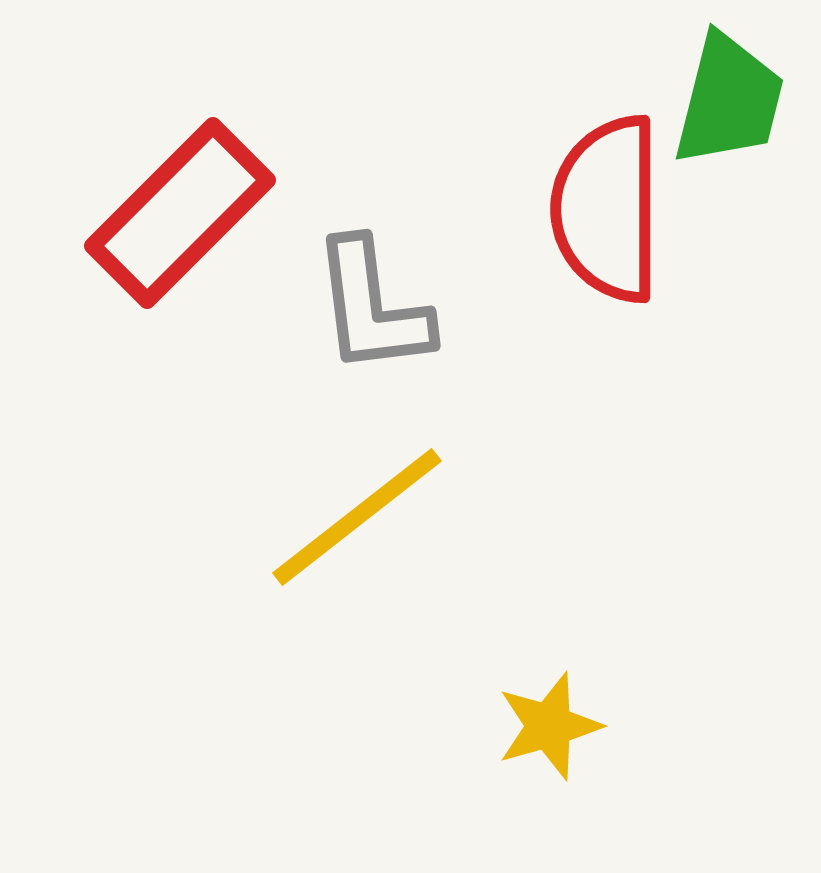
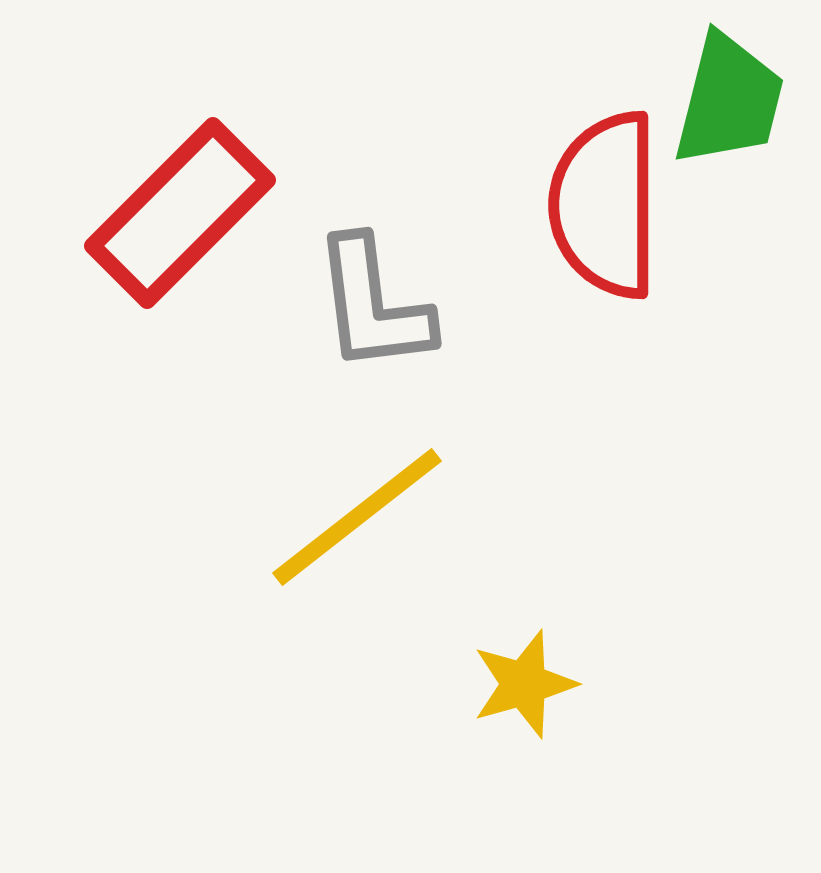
red semicircle: moved 2 px left, 4 px up
gray L-shape: moved 1 px right, 2 px up
yellow star: moved 25 px left, 42 px up
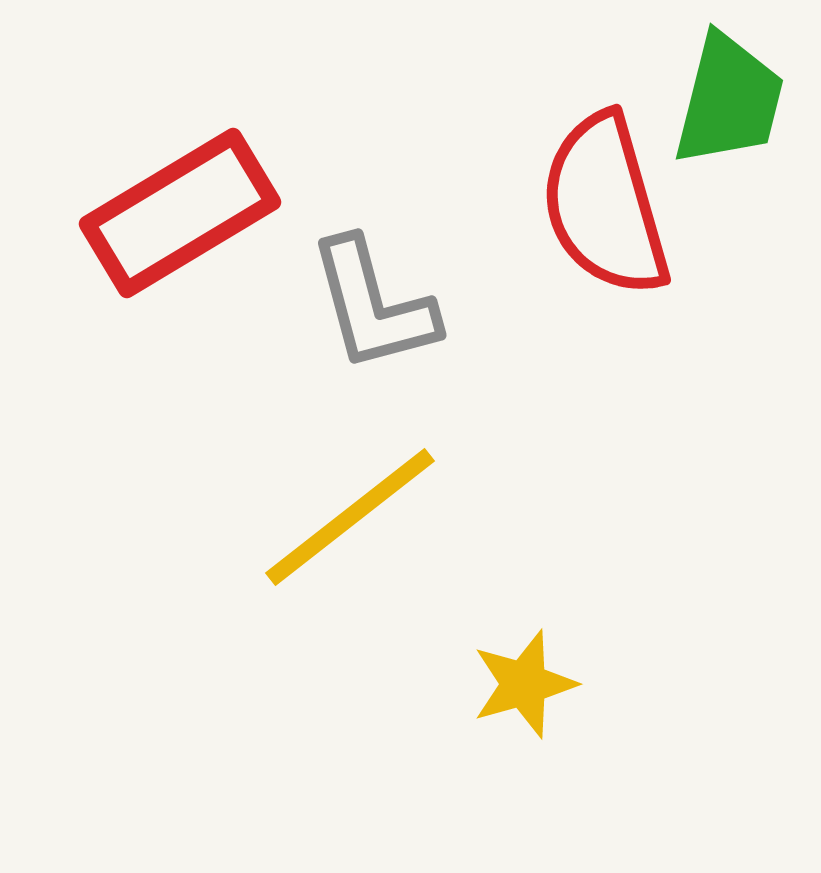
red semicircle: rotated 16 degrees counterclockwise
red rectangle: rotated 14 degrees clockwise
gray L-shape: rotated 8 degrees counterclockwise
yellow line: moved 7 px left
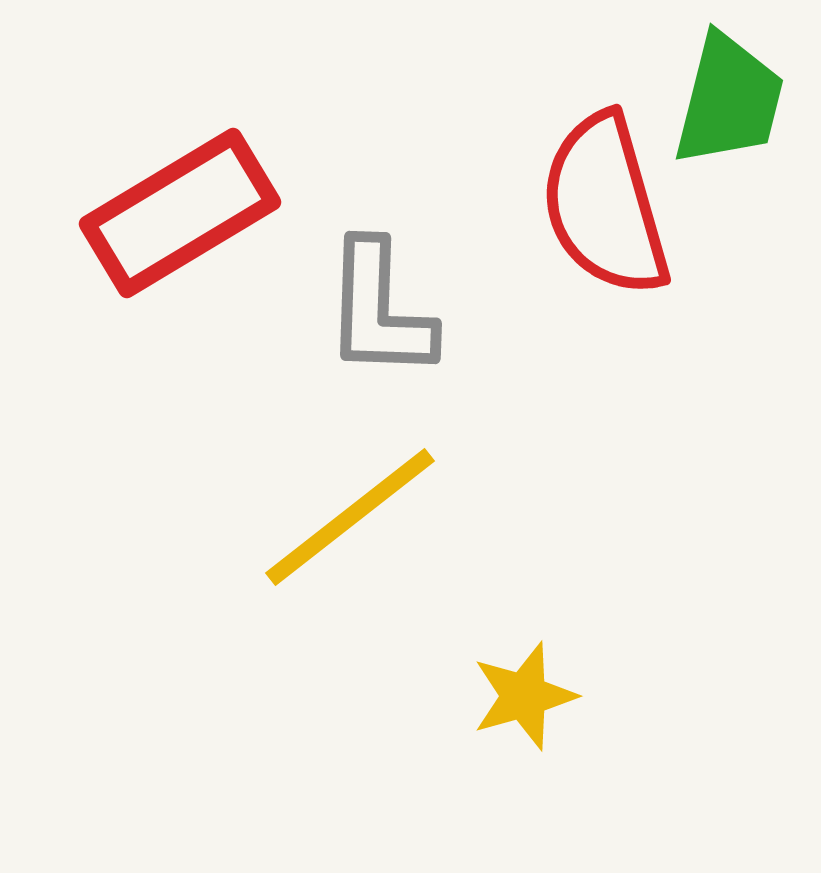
gray L-shape: moved 6 px right, 5 px down; rotated 17 degrees clockwise
yellow star: moved 12 px down
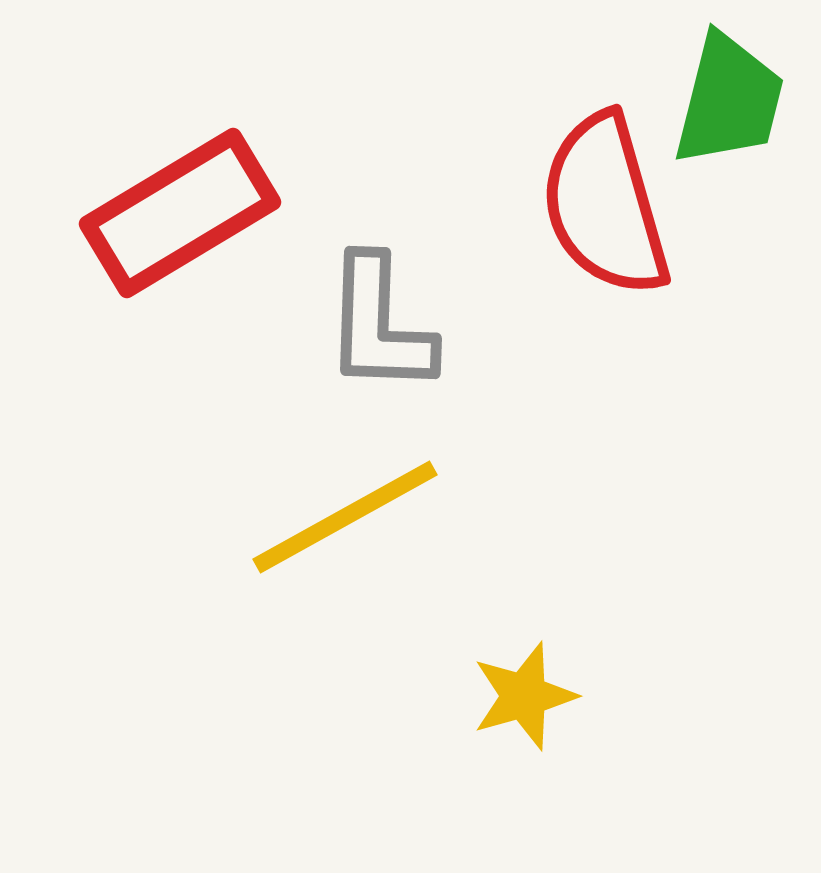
gray L-shape: moved 15 px down
yellow line: moved 5 px left; rotated 9 degrees clockwise
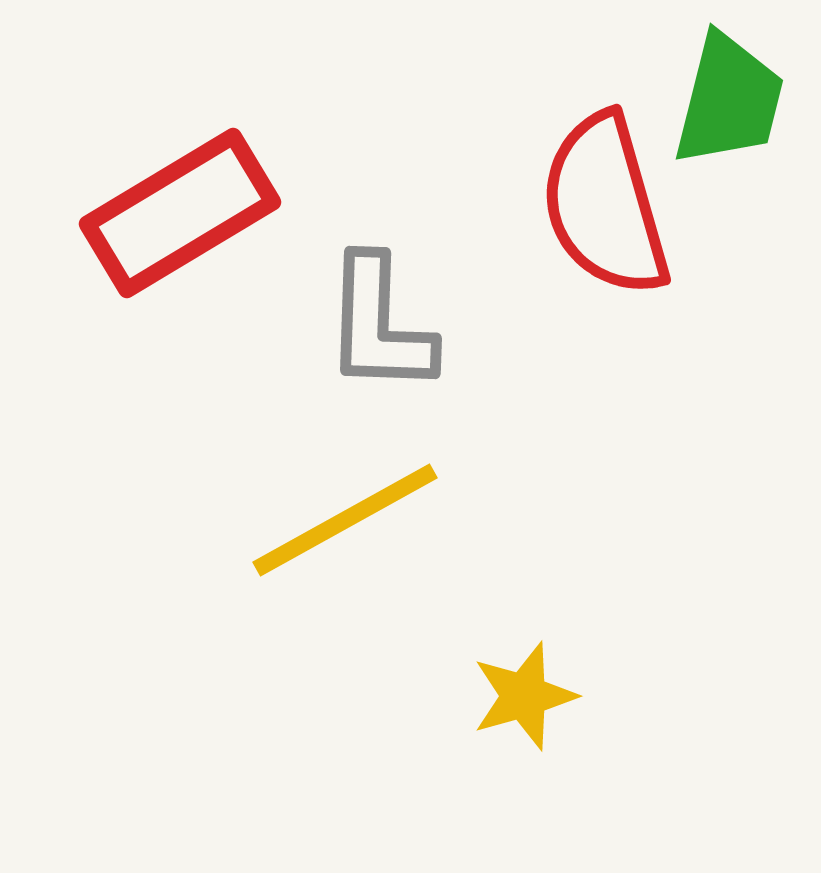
yellow line: moved 3 px down
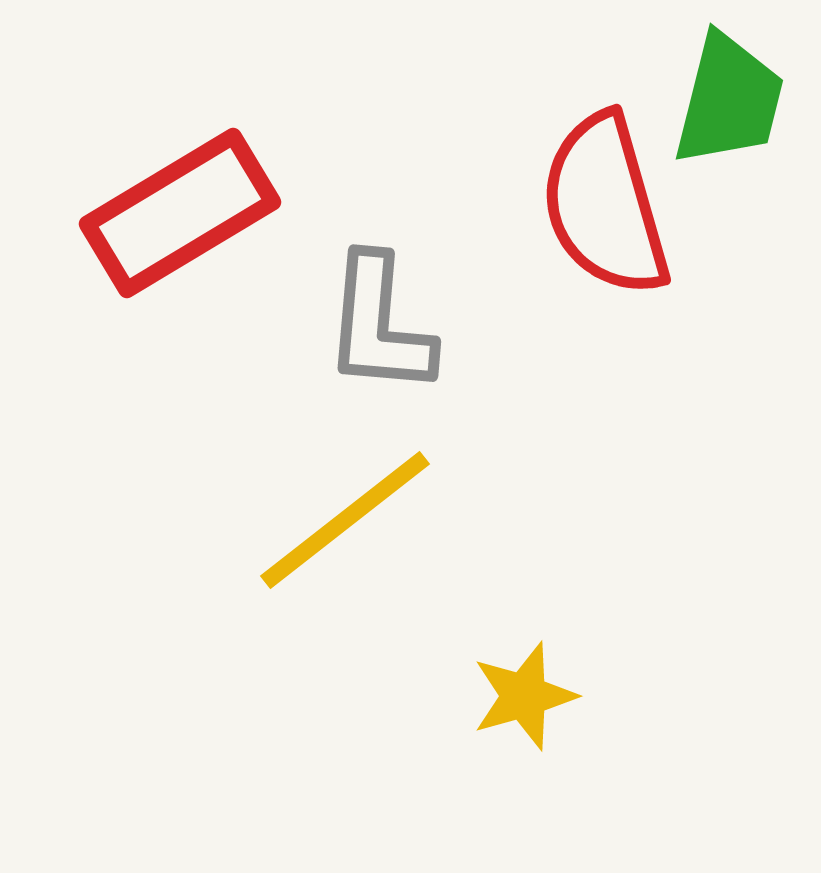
gray L-shape: rotated 3 degrees clockwise
yellow line: rotated 9 degrees counterclockwise
